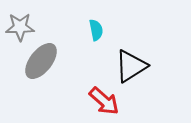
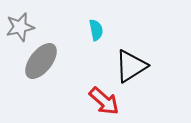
gray star: rotated 12 degrees counterclockwise
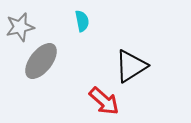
cyan semicircle: moved 14 px left, 9 px up
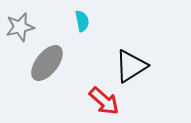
gray ellipse: moved 6 px right, 2 px down
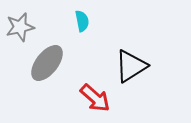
red arrow: moved 9 px left, 3 px up
